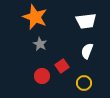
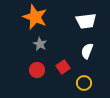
red square: moved 1 px right, 1 px down
red circle: moved 5 px left, 6 px up
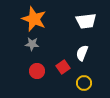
orange star: moved 1 px left, 2 px down
gray star: moved 8 px left; rotated 24 degrees counterclockwise
white semicircle: moved 5 px left, 2 px down
red circle: moved 1 px down
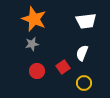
gray star: rotated 16 degrees counterclockwise
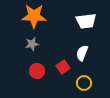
orange star: moved 3 px up; rotated 20 degrees counterclockwise
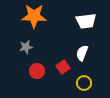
gray star: moved 6 px left, 3 px down
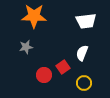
red circle: moved 7 px right, 4 px down
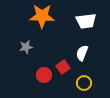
orange star: moved 8 px right
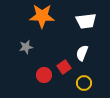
red square: moved 1 px right
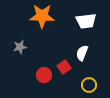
gray star: moved 6 px left
yellow circle: moved 5 px right, 2 px down
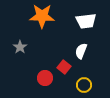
gray star: rotated 24 degrees counterclockwise
white semicircle: moved 1 px left, 2 px up
red square: rotated 16 degrees counterclockwise
red circle: moved 1 px right, 3 px down
yellow circle: moved 5 px left
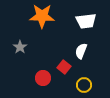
red circle: moved 2 px left
